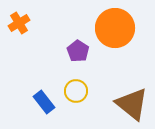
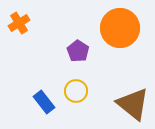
orange circle: moved 5 px right
brown triangle: moved 1 px right
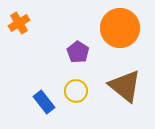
purple pentagon: moved 1 px down
brown triangle: moved 8 px left, 18 px up
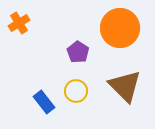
brown triangle: rotated 6 degrees clockwise
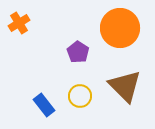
yellow circle: moved 4 px right, 5 px down
blue rectangle: moved 3 px down
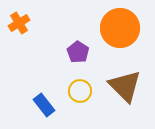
yellow circle: moved 5 px up
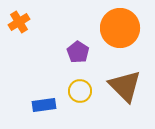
orange cross: moved 1 px up
blue rectangle: rotated 60 degrees counterclockwise
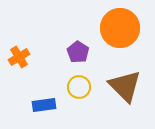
orange cross: moved 35 px down
yellow circle: moved 1 px left, 4 px up
